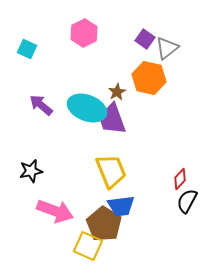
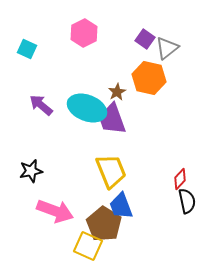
black semicircle: rotated 140 degrees clockwise
blue trapezoid: rotated 76 degrees clockwise
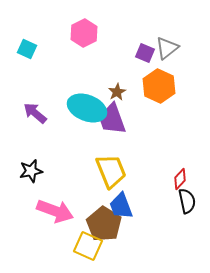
purple square: moved 14 px down; rotated 12 degrees counterclockwise
orange hexagon: moved 10 px right, 8 px down; rotated 12 degrees clockwise
purple arrow: moved 6 px left, 8 px down
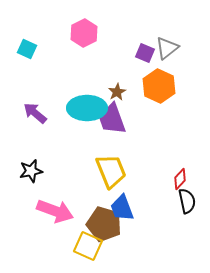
cyan ellipse: rotated 21 degrees counterclockwise
blue trapezoid: moved 1 px right, 2 px down
brown pentagon: rotated 16 degrees counterclockwise
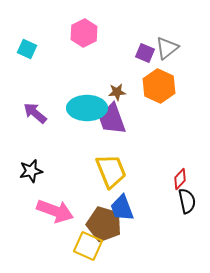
brown star: rotated 24 degrees clockwise
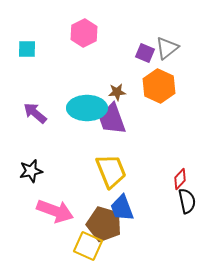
cyan square: rotated 24 degrees counterclockwise
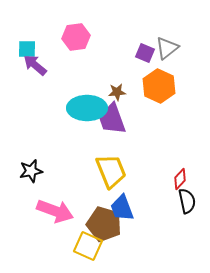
pink hexagon: moved 8 px left, 4 px down; rotated 20 degrees clockwise
purple arrow: moved 48 px up
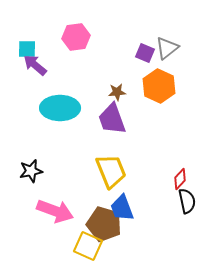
cyan ellipse: moved 27 px left
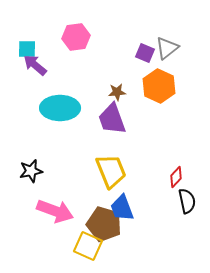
red diamond: moved 4 px left, 2 px up
